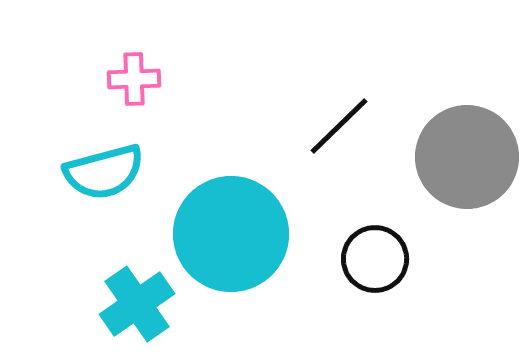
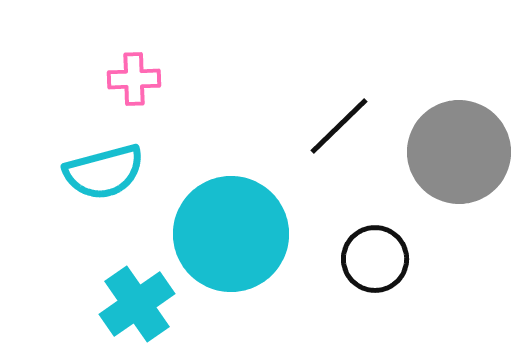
gray circle: moved 8 px left, 5 px up
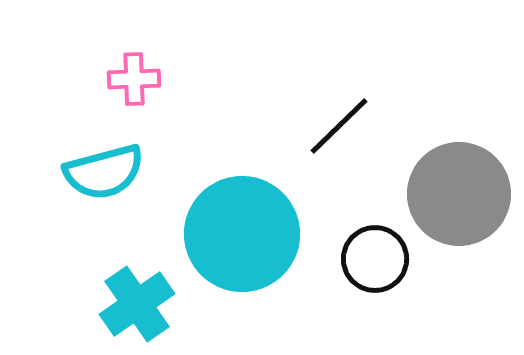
gray circle: moved 42 px down
cyan circle: moved 11 px right
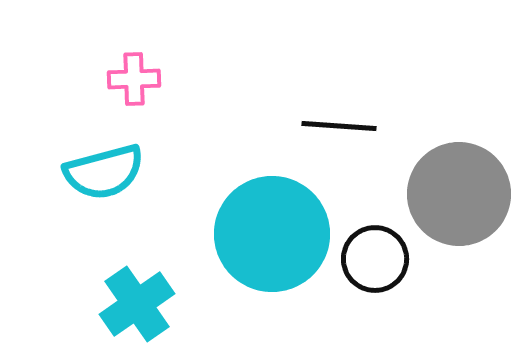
black line: rotated 48 degrees clockwise
cyan circle: moved 30 px right
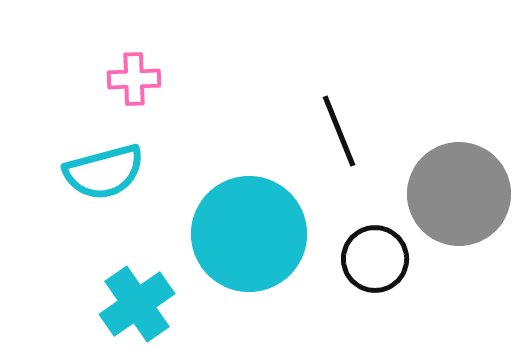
black line: moved 5 px down; rotated 64 degrees clockwise
cyan circle: moved 23 px left
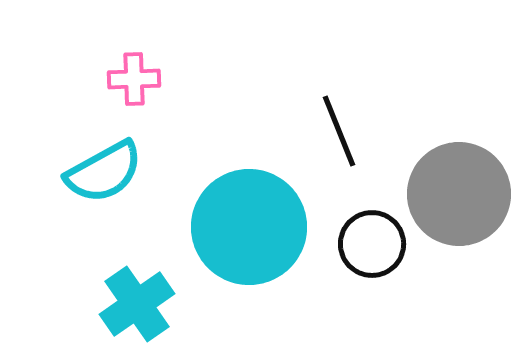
cyan semicircle: rotated 14 degrees counterclockwise
cyan circle: moved 7 px up
black circle: moved 3 px left, 15 px up
